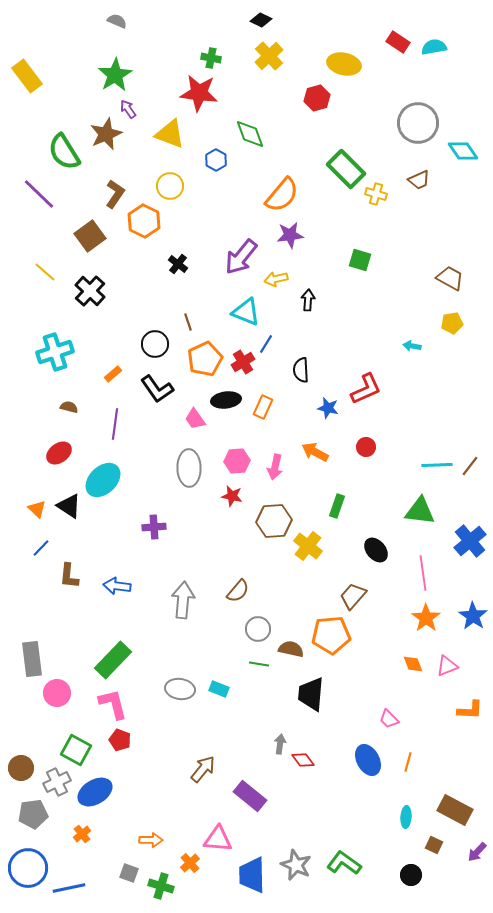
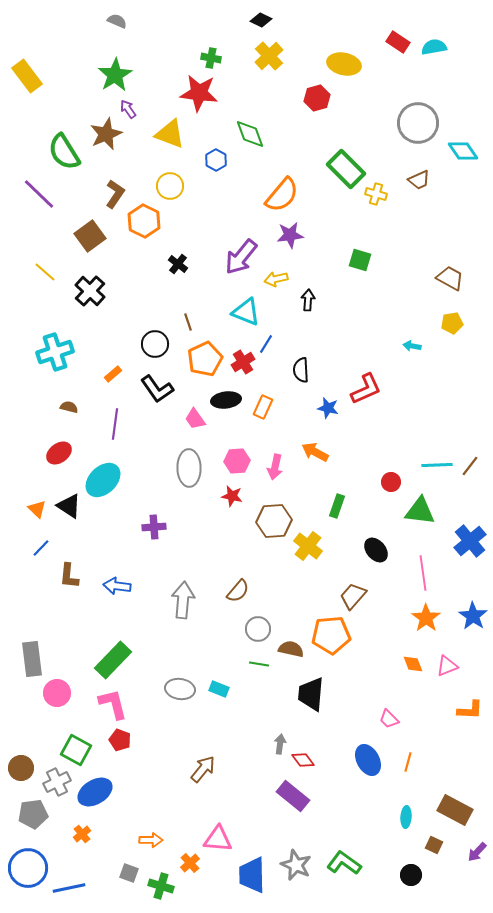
red circle at (366, 447): moved 25 px right, 35 px down
purple rectangle at (250, 796): moved 43 px right
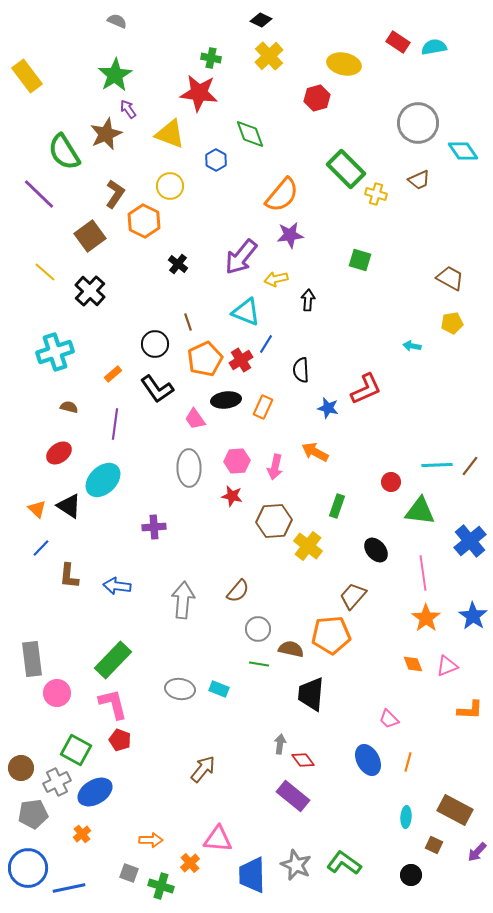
red cross at (243, 362): moved 2 px left, 2 px up
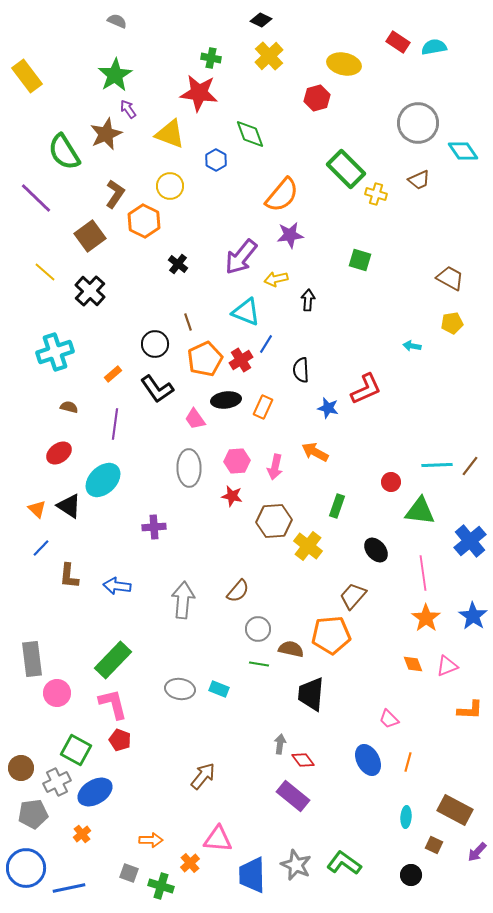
purple line at (39, 194): moved 3 px left, 4 px down
brown arrow at (203, 769): moved 7 px down
blue circle at (28, 868): moved 2 px left
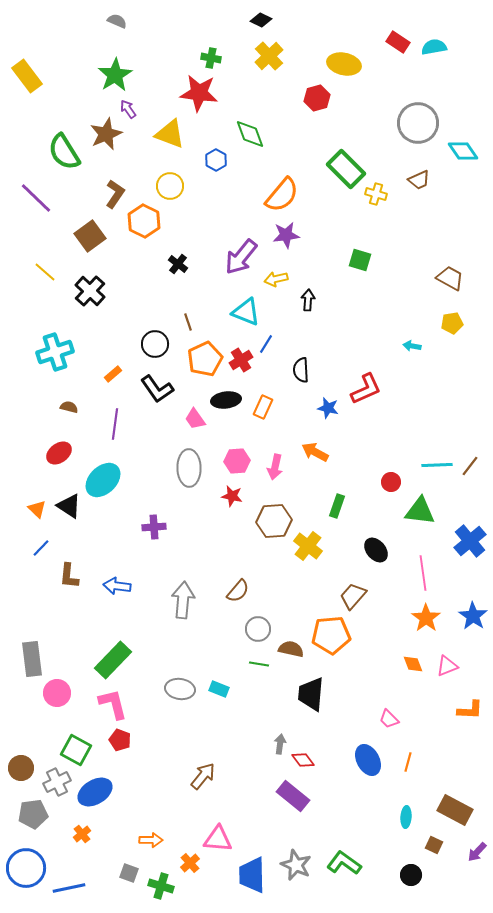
purple star at (290, 235): moved 4 px left
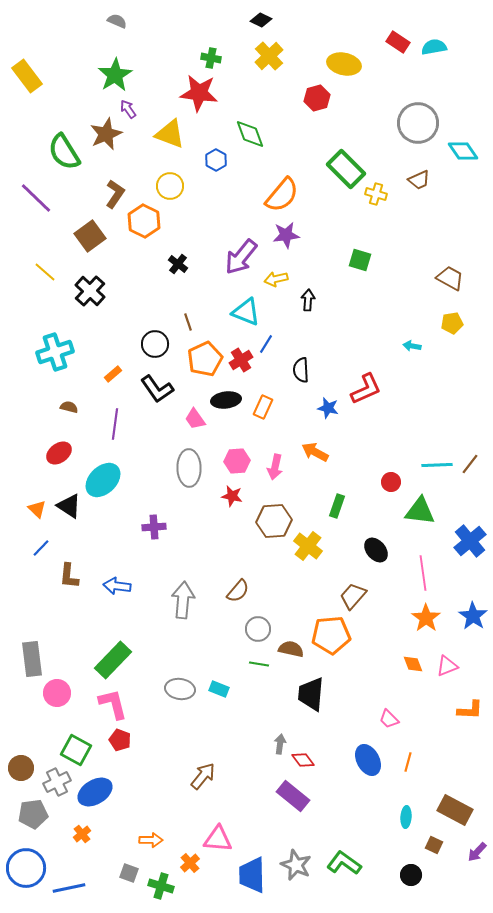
brown line at (470, 466): moved 2 px up
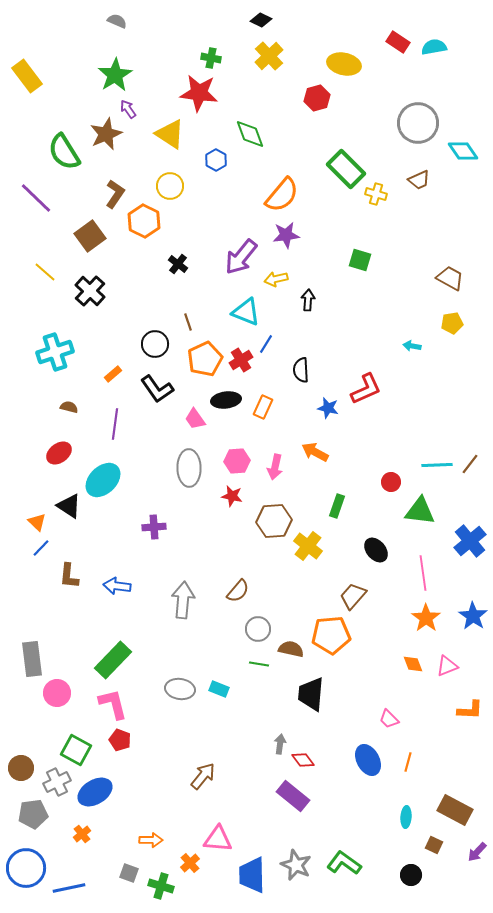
yellow triangle at (170, 134): rotated 12 degrees clockwise
orange triangle at (37, 509): moved 13 px down
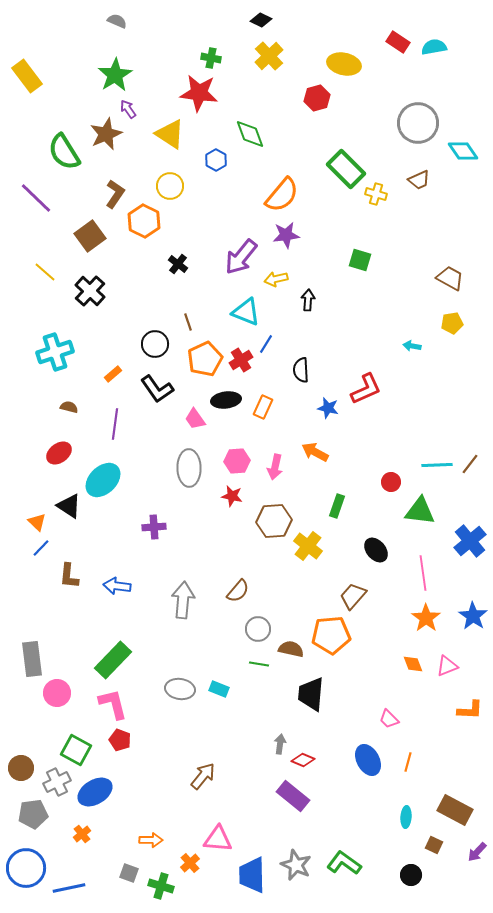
red diamond at (303, 760): rotated 30 degrees counterclockwise
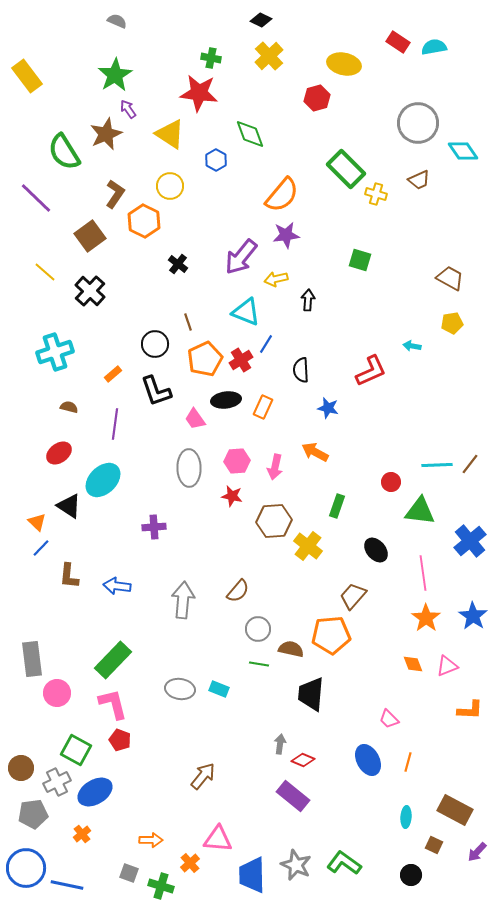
black L-shape at (157, 389): moved 1 px left, 2 px down; rotated 16 degrees clockwise
red L-shape at (366, 389): moved 5 px right, 18 px up
blue line at (69, 888): moved 2 px left, 3 px up; rotated 24 degrees clockwise
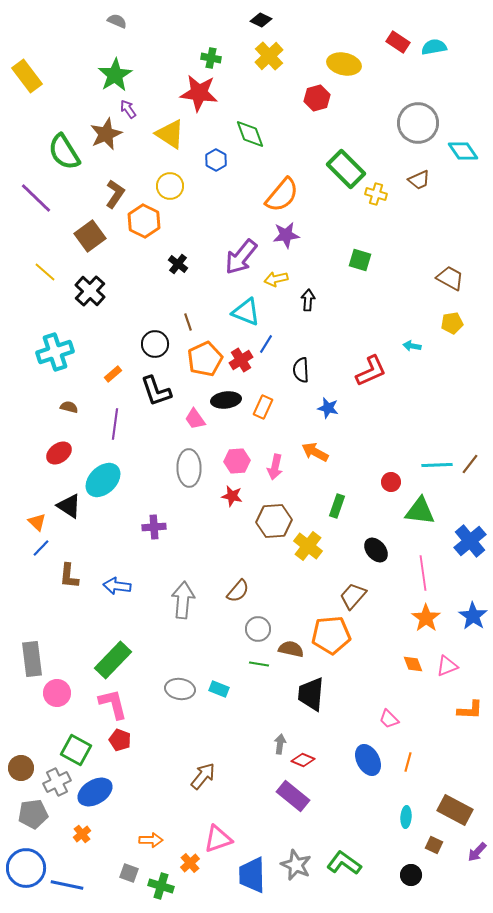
pink triangle at (218, 839): rotated 24 degrees counterclockwise
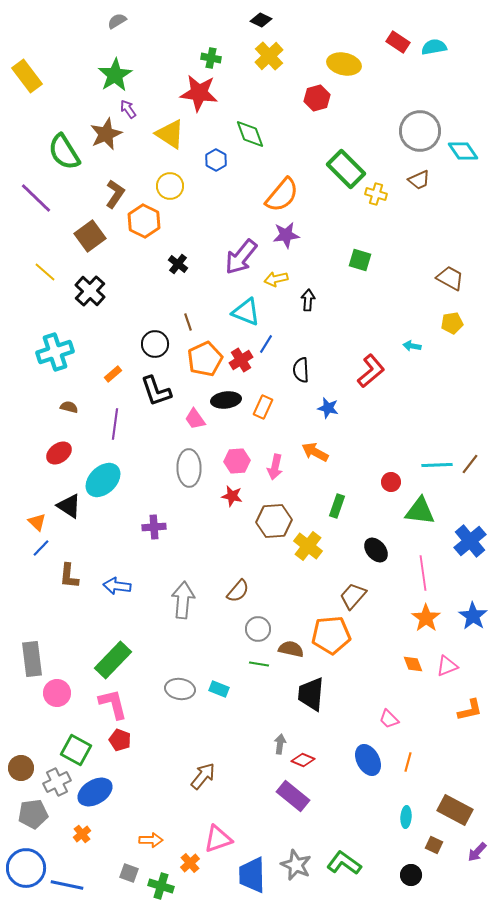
gray semicircle at (117, 21): rotated 54 degrees counterclockwise
gray circle at (418, 123): moved 2 px right, 8 px down
red L-shape at (371, 371): rotated 16 degrees counterclockwise
orange L-shape at (470, 710): rotated 16 degrees counterclockwise
